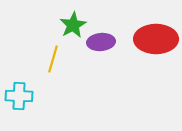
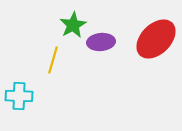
red ellipse: rotated 45 degrees counterclockwise
yellow line: moved 1 px down
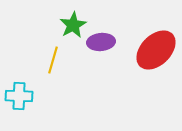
red ellipse: moved 11 px down
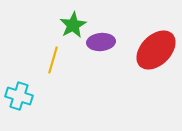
cyan cross: rotated 16 degrees clockwise
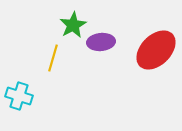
yellow line: moved 2 px up
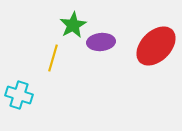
red ellipse: moved 4 px up
cyan cross: moved 1 px up
